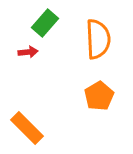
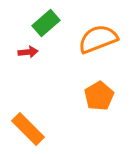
green rectangle: moved 1 px right; rotated 8 degrees clockwise
orange semicircle: rotated 108 degrees counterclockwise
orange rectangle: moved 1 px right, 1 px down
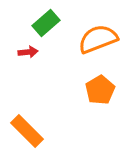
orange pentagon: moved 1 px right, 6 px up
orange rectangle: moved 1 px left, 2 px down
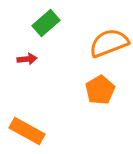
orange semicircle: moved 11 px right, 4 px down
red arrow: moved 1 px left, 7 px down
orange rectangle: rotated 16 degrees counterclockwise
